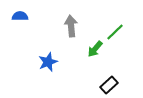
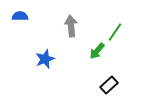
green line: rotated 12 degrees counterclockwise
green arrow: moved 2 px right, 2 px down
blue star: moved 3 px left, 3 px up
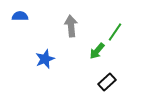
black rectangle: moved 2 px left, 3 px up
